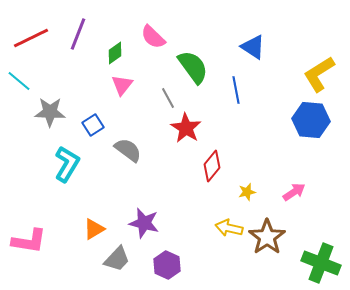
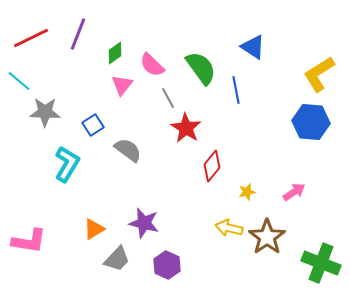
pink semicircle: moved 1 px left, 28 px down
green semicircle: moved 8 px right, 1 px down
gray star: moved 5 px left
blue hexagon: moved 2 px down
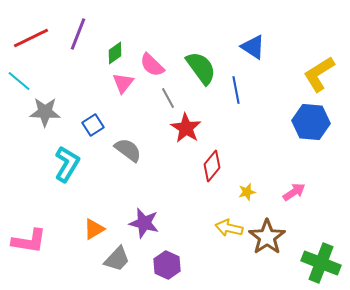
pink triangle: moved 1 px right, 2 px up
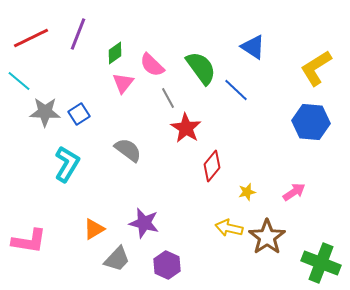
yellow L-shape: moved 3 px left, 6 px up
blue line: rotated 36 degrees counterclockwise
blue square: moved 14 px left, 11 px up
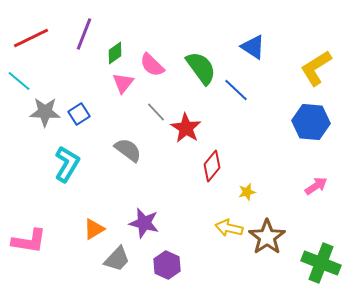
purple line: moved 6 px right
gray line: moved 12 px left, 14 px down; rotated 15 degrees counterclockwise
pink arrow: moved 22 px right, 6 px up
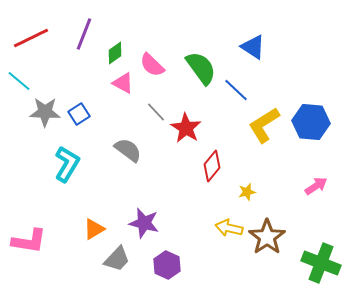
yellow L-shape: moved 52 px left, 57 px down
pink triangle: rotated 40 degrees counterclockwise
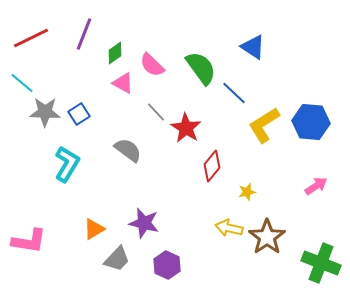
cyan line: moved 3 px right, 2 px down
blue line: moved 2 px left, 3 px down
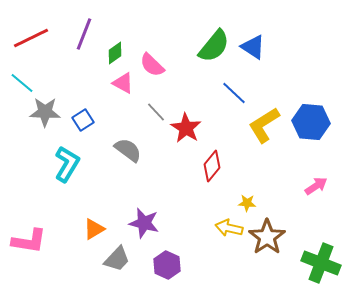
green semicircle: moved 13 px right, 22 px up; rotated 75 degrees clockwise
blue square: moved 4 px right, 6 px down
yellow star: moved 11 px down; rotated 18 degrees clockwise
